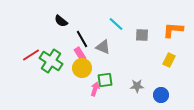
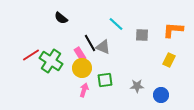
black semicircle: moved 3 px up
black line: moved 8 px right, 4 px down
pink arrow: moved 11 px left, 1 px down
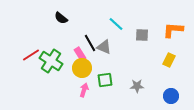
gray triangle: moved 1 px right
blue circle: moved 10 px right, 1 px down
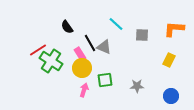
black semicircle: moved 6 px right, 9 px down; rotated 16 degrees clockwise
orange L-shape: moved 1 px right, 1 px up
red line: moved 7 px right, 5 px up
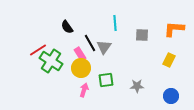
cyan line: moved 1 px left, 1 px up; rotated 42 degrees clockwise
gray triangle: rotated 42 degrees clockwise
yellow circle: moved 1 px left
green square: moved 1 px right
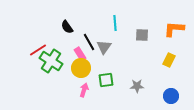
black line: moved 1 px left, 1 px up
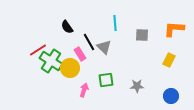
gray triangle: rotated 21 degrees counterclockwise
yellow circle: moved 11 px left
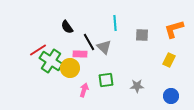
orange L-shape: rotated 20 degrees counterclockwise
pink rectangle: rotated 56 degrees counterclockwise
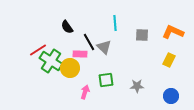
orange L-shape: moved 1 px left, 3 px down; rotated 40 degrees clockwise
pink arrow: moved 1 px right, 2 px down
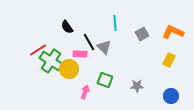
gray square: moved 1 px up; rotated 32 degrees counterclockwise
yellow circle: moved 1 px left, 1 px down
green square: moved 1 px left; rotated 28 degrees clockwise
